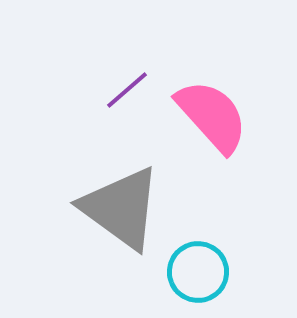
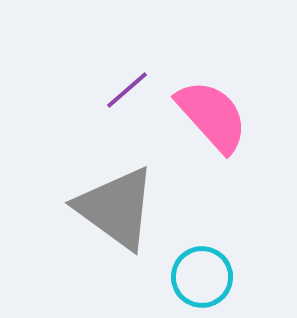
gray triangle: moved 5 px left
cyan circle: moved 4 px right, 5 px down
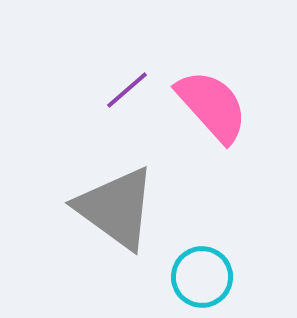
pink semicircle: moved 10 px up
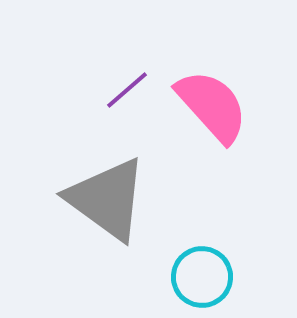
gray triangle: moved 9 px left, 9 px up
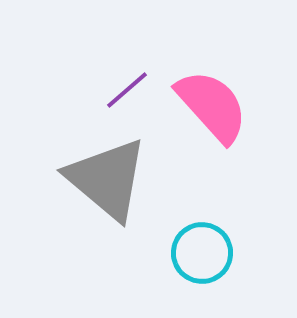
gray triangle: moved 20 px up; rotated 4 degrees clockwise
cyan circle: moved 24 px up
